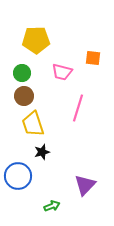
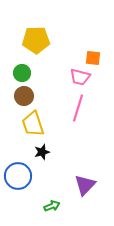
pink trapezoid: moved 18 px right, 5 px down
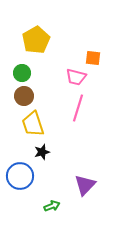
yellow pentagon: rotated 28 degrees counterclockwise
pink trapezoid: moved 4 px left
blue circle: moved 2 px right
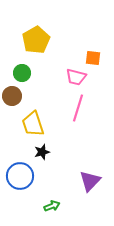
brown circle: moved 12 px left
purple triangle: moved 5 px right, 4 px up
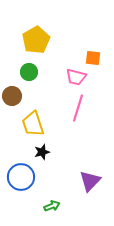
green circle: moved 7 px right, 1 px up
blue circle: moved 1 px right, 1 px down
